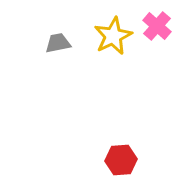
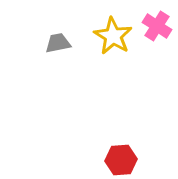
pink cross: rotated 8 degrees counterclockwise
yellow star: rotated 15 degrees counterclockwise
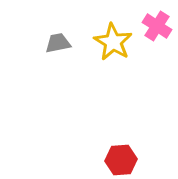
yellow star: moved 6 px down
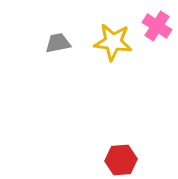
yellow star: rotated 24 degrees counterclockwise
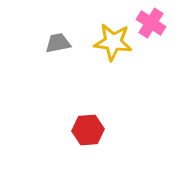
pink cross: moved 6 px left, 3 px up
red hexagon: moved 33 px left, 30 px up
